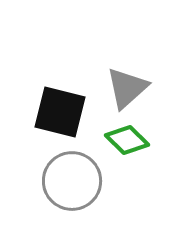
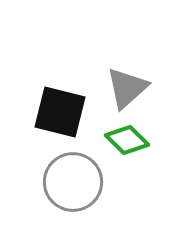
gray circle: moved 1 px right, 1 px down
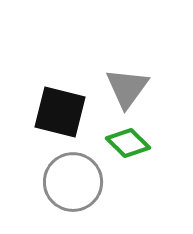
gray triangle: rotated 12 degrees counterclockwise
green diamond: moved 1 px right, 3 px down
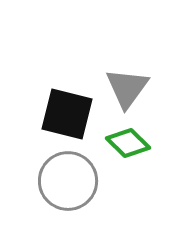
black square: moved 7 px right, 2 px down
gray circle: moved 5 px left, 1 px up
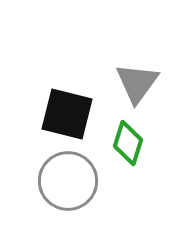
gray triangle: moved 10 px right, 5 px up
green diamond: rotated 63 degrees clockwise
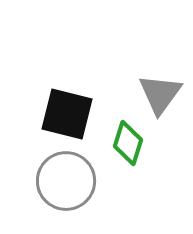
gray triangle: moved 23 px right, 11 px down
gray circle: moved 2 px left
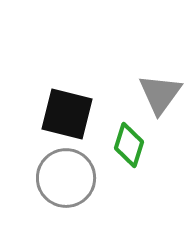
green diamond: moved 1 px right, 2 px down
gray circle: moved 3 px up
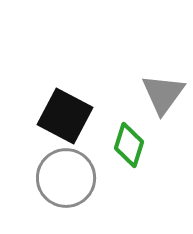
gray triangle: moved 3 px right
black square: moved 2 px left, 2 px down; rotated 14 degrees clockwise
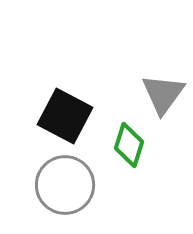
gray circle: moved 1 px left, 7 px down
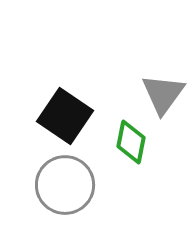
black square: rotated 6 degrees clockwise
green diamond: moved 2 px right, 3 px up; rotated 6 degrees counterclockwise
